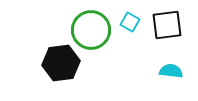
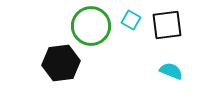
cyan square: moved 1 px right, 2 px up
green circle: moved 4 px up
cyan semicircle: rotated 15 degrees clockwise
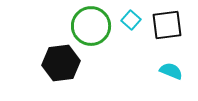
cyan square: rotated 12 degrees clockwise
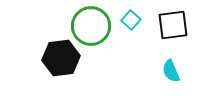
black square: moved 6 px right
black hexagon: moved 5 px up
cyan semicircle: rotated 135 degrees counterclockwise
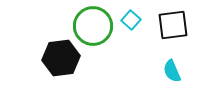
green circle: moved 2 px right
cyan semicircle: moved 1 px right
